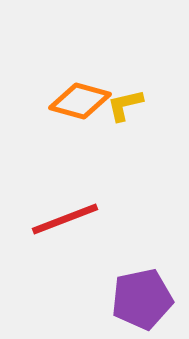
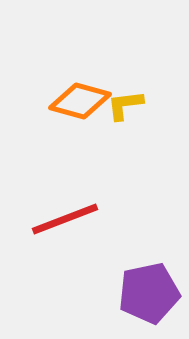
yellow L-shape: rotated 6 degrees clockwise
purple pentagon: moved 7 px right, 6 px up
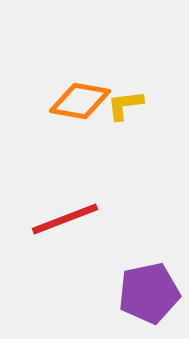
orange diamond: rotated 6 degrees counterclockwise
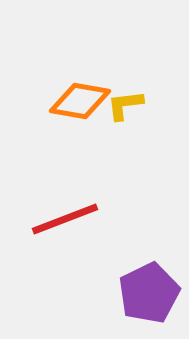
purple pentagon: rotated 14 degrees counterclockwise
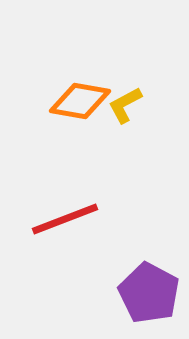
yellow L-shape: rotated 21 degrees counterclockwise
purple pentagon: rotated 18 degrees counterclockwise
